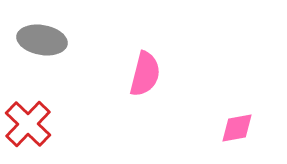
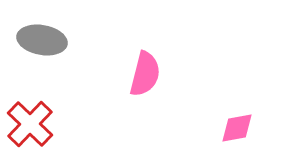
red cross: moved 2 px right
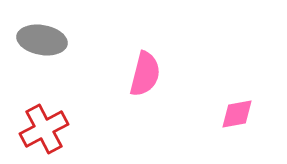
red cross: moved 14 px right, 5 px down; rotated 18 degrees clockwise
pink diamond: moved 14 px up
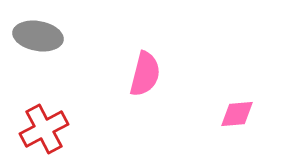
gray ellipse: moved 4 px left, 4 px up
pink diamond: rotated 6 degrees clockwise
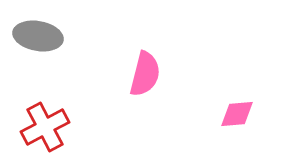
red cross: moved 1 px right, 2 px up
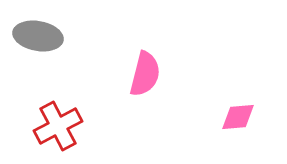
pink diamond: moved 1 px right, 3 px down
red cross: moved 13 px right, 1 px up
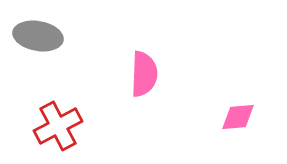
pink semicircle: moved 1 px left; rotated 12 degrees counterclockwise
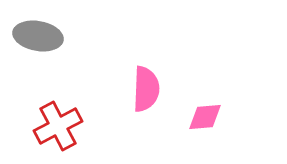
pink semicircle: moved 2 px right, 15 px down
pink diamond: moved 33 px left
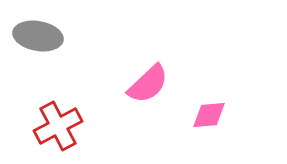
pink semicircle: moved 2 px right, 5 px up; rotated 45 degrees clockwise
pink diamond: moved 4 px right, 2 px up
